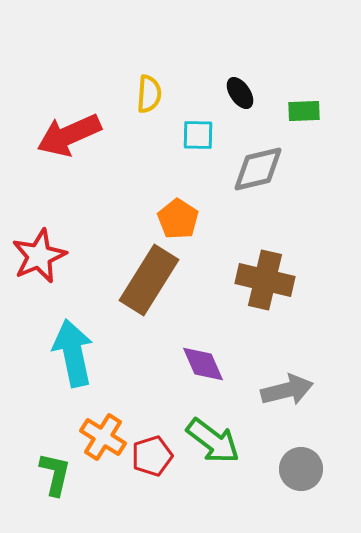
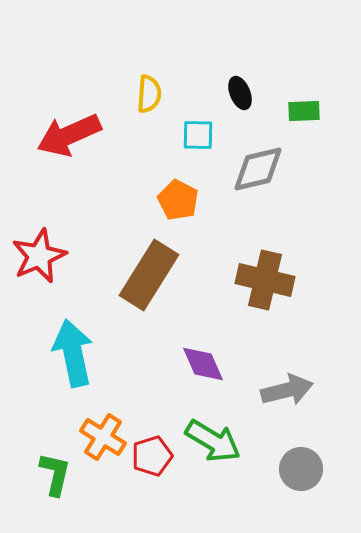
black ellipse: rotated 12 degrees clockwise
orange pentagon: moved 19 px up; rotated 6 degrees counterclockwise
brown rectangle: moved 5 px up
green arrow: rotated 6 degrees counterclockwise
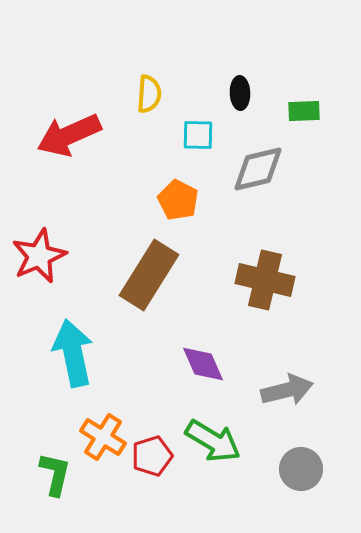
black ellipse: rotated 20 degrees clockwise
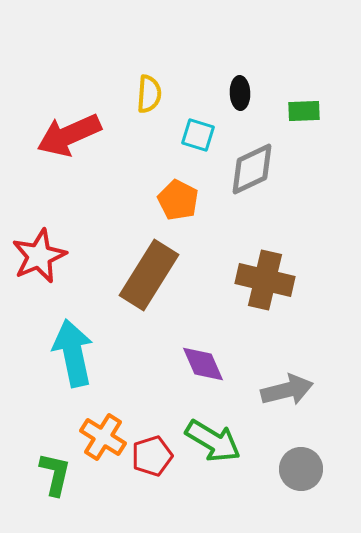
cyan square: rotated 16 degrees clockwise
gray diamond: moved 6 px left; rotated 12 degrees counterclockwise
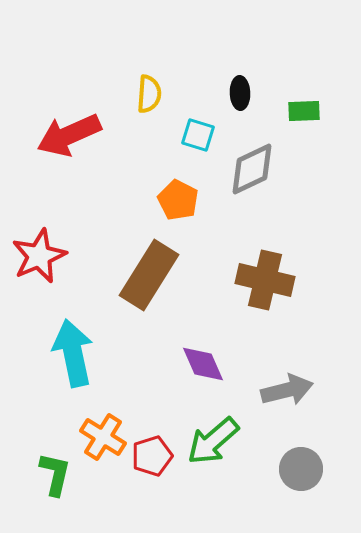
green arrow: rotated 108 degrees clockwise
